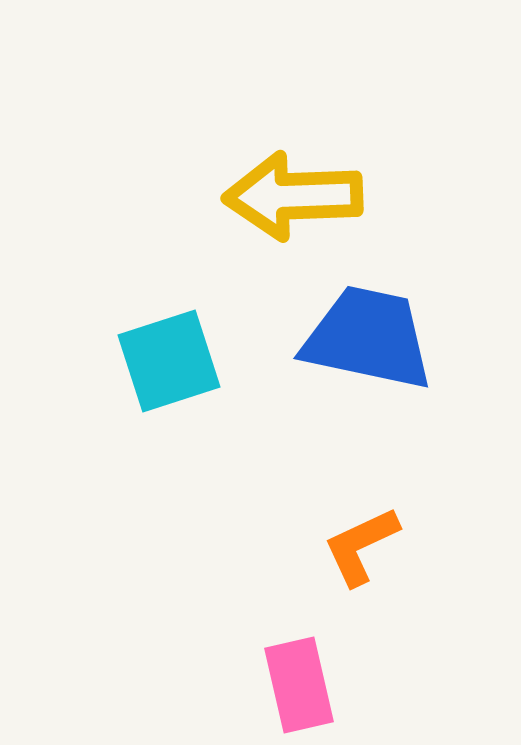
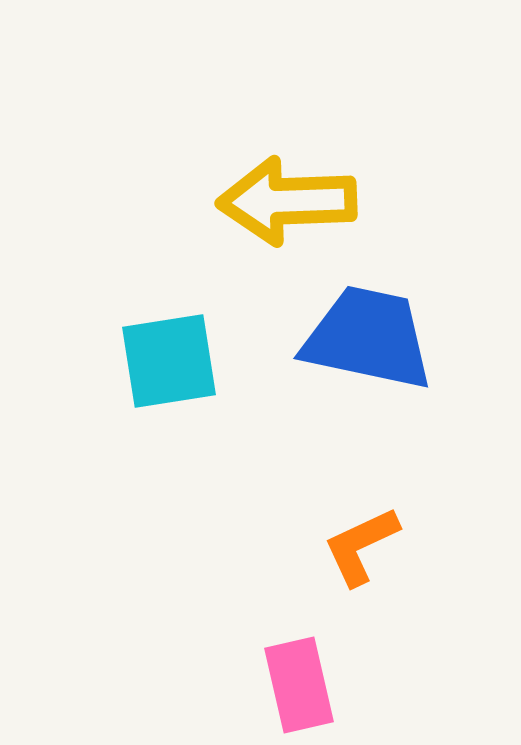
yellow arrow: moved 6 px left, 5 px down
cyan square: rotated 9 degrees clockwise
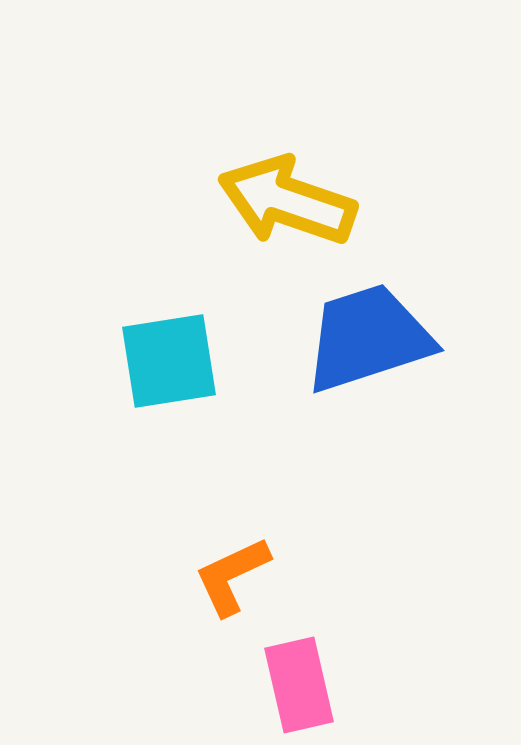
yellow arrow: rotated 21 degrees clockwise
blue trapezoid: rotated 30 degrees counterclockwise
orange L-shape: moved 129 px left, 30 px down
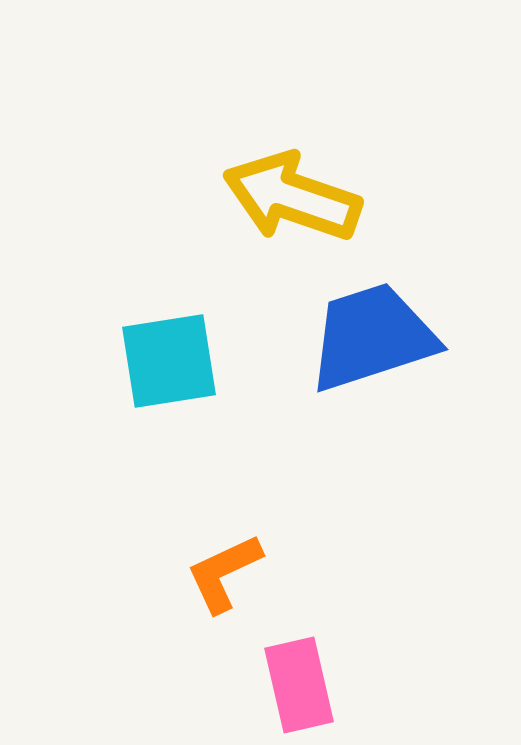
yellow arrow: moved 5 px right, 4 px up
blue trapezoid: moved 4 px right, 1 px up
orange L-shape: moved 8 px left, 3 px up
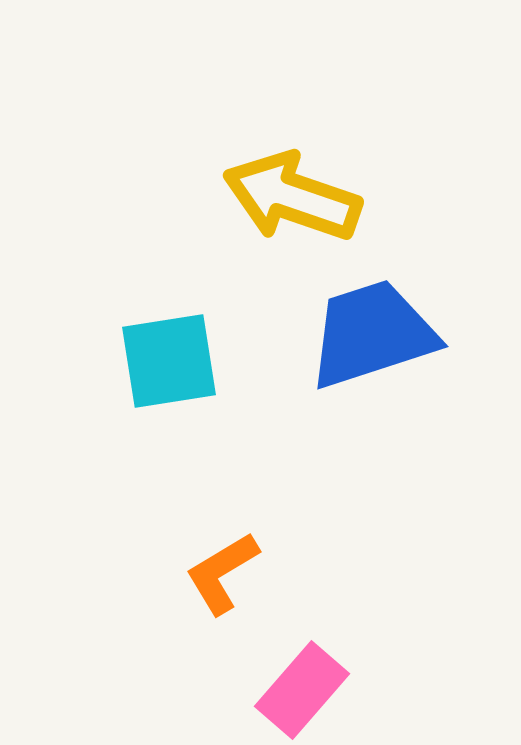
blue trapezoid: moved 3 px up
orange L-shape: moved 2 px left; rotated 6 degrees counterclockwise
pink rectangle: moved 3 px right, 5 px down; rotated 54 degrees clockwise
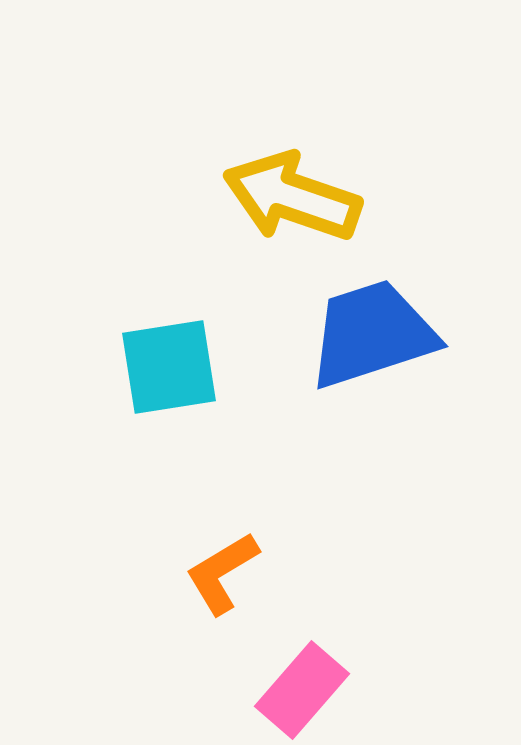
cyan square: moved 6 px down
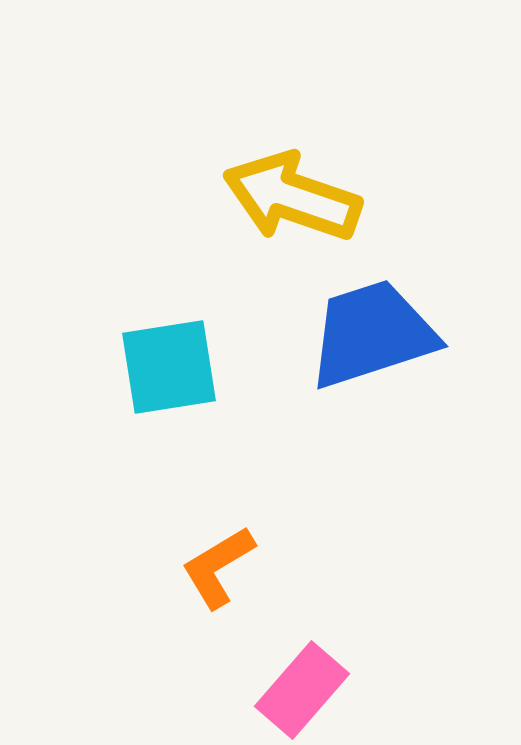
orange L-shape: moved 4 px left, 6 px up
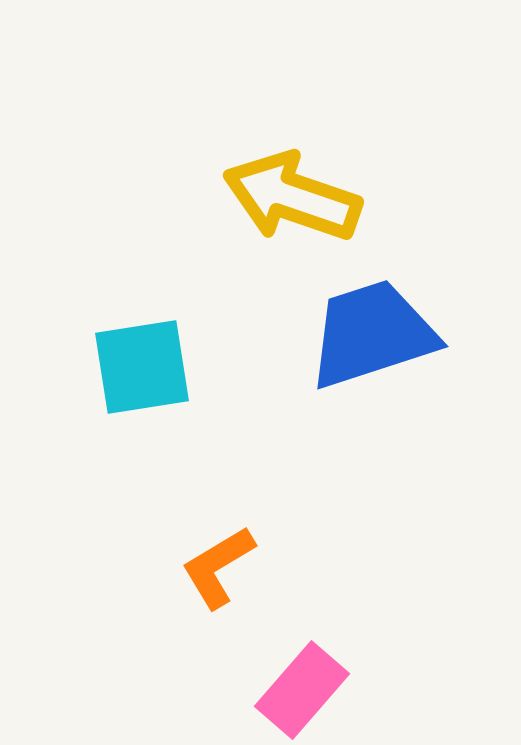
cyan square: moved 27 px left
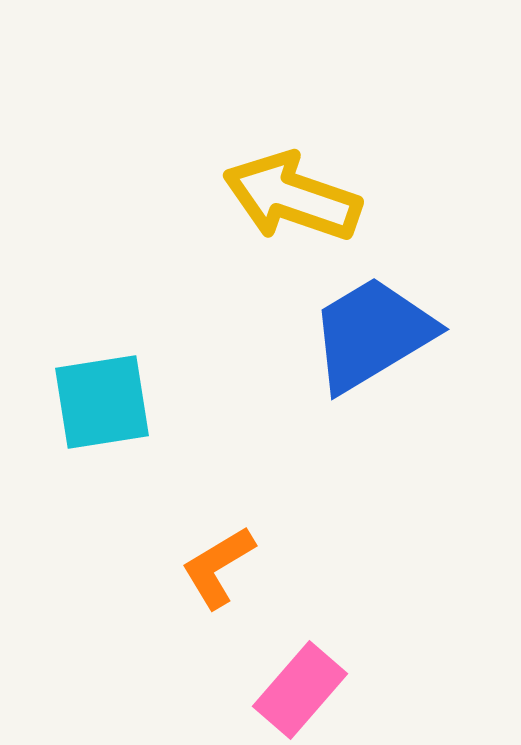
blue trapezoid: rotated 13 degrees counterclockwise
cyan square: moved 40 px left, 35 px down
pink rectangle: moved 2 px left
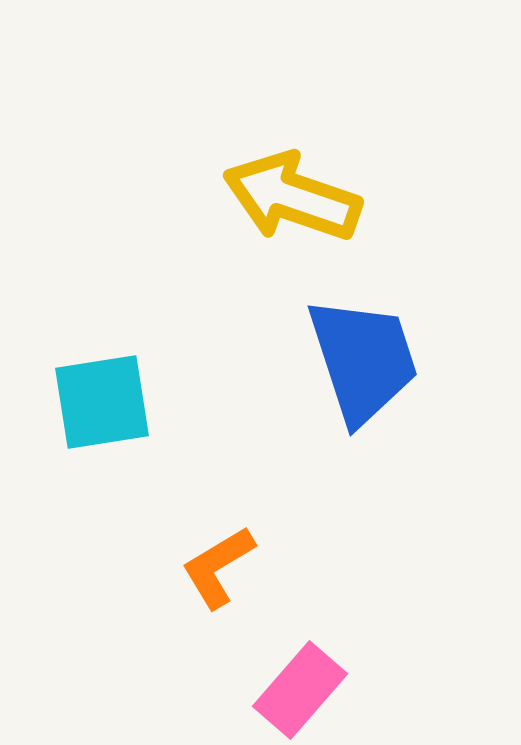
blue trapezoid: moved 9 px left, 26 px down; rotated 103 degrees clockwise
